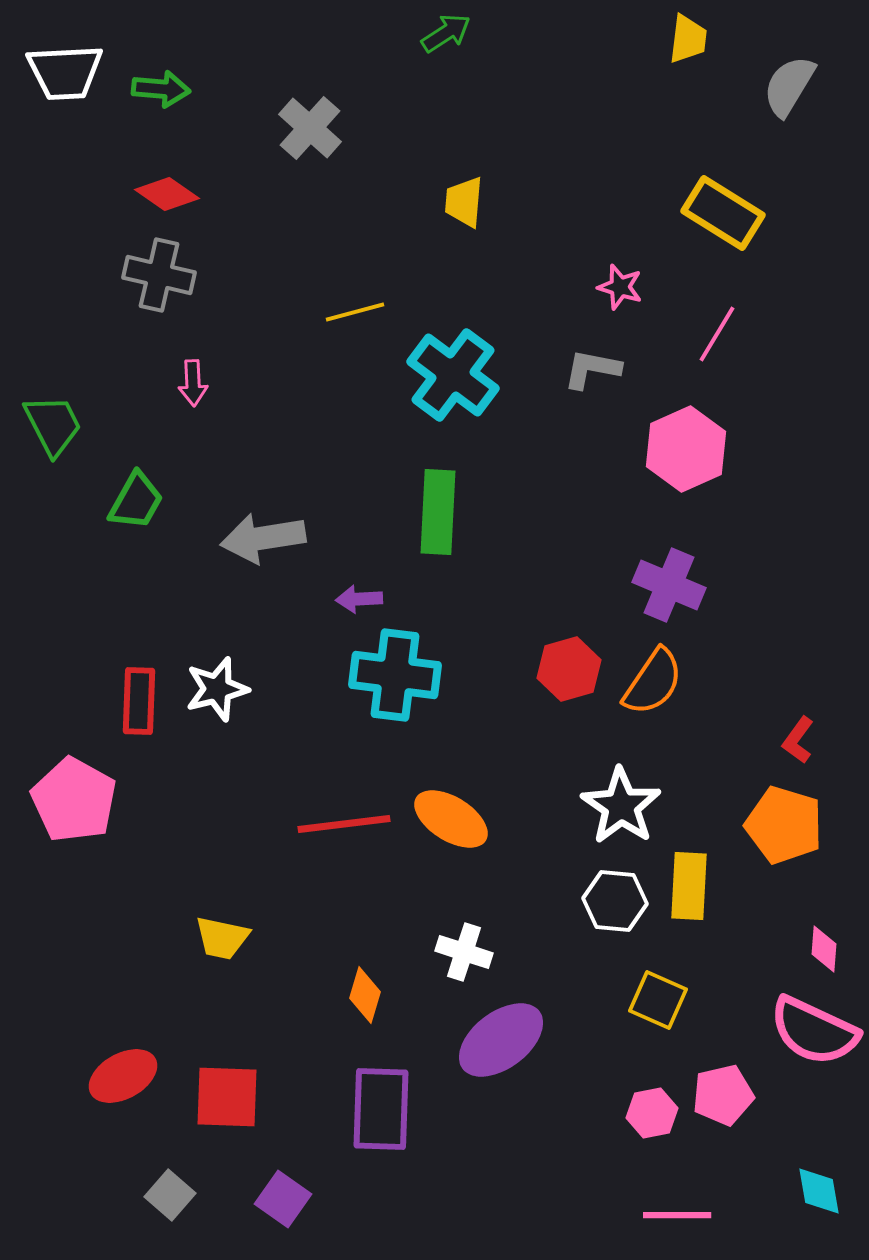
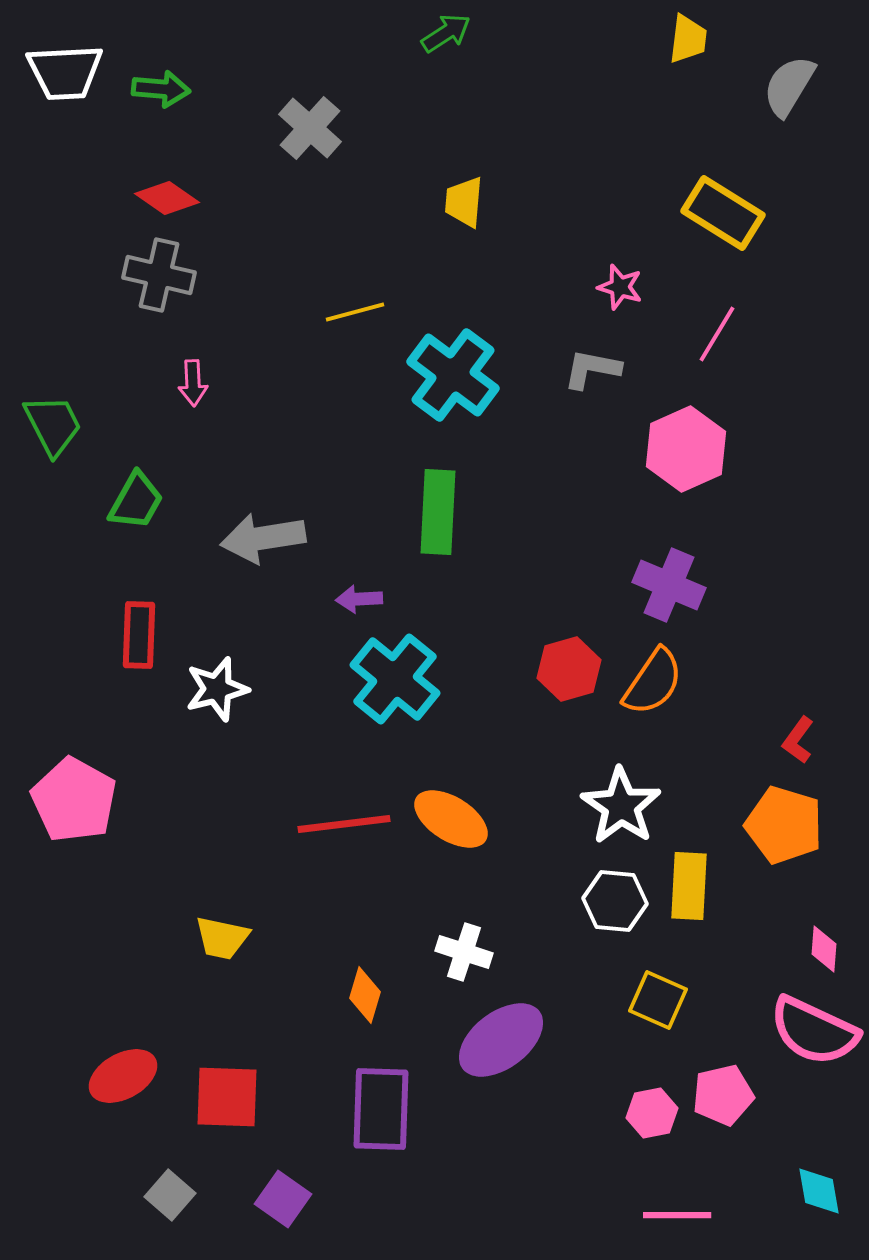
red diamond at (167, 194): moved 4 px down
cyan cross at (395, 675): moved 4 px down; rotated 32 degrees clockwise
red rectangle at (139, 701): moved 66 px up
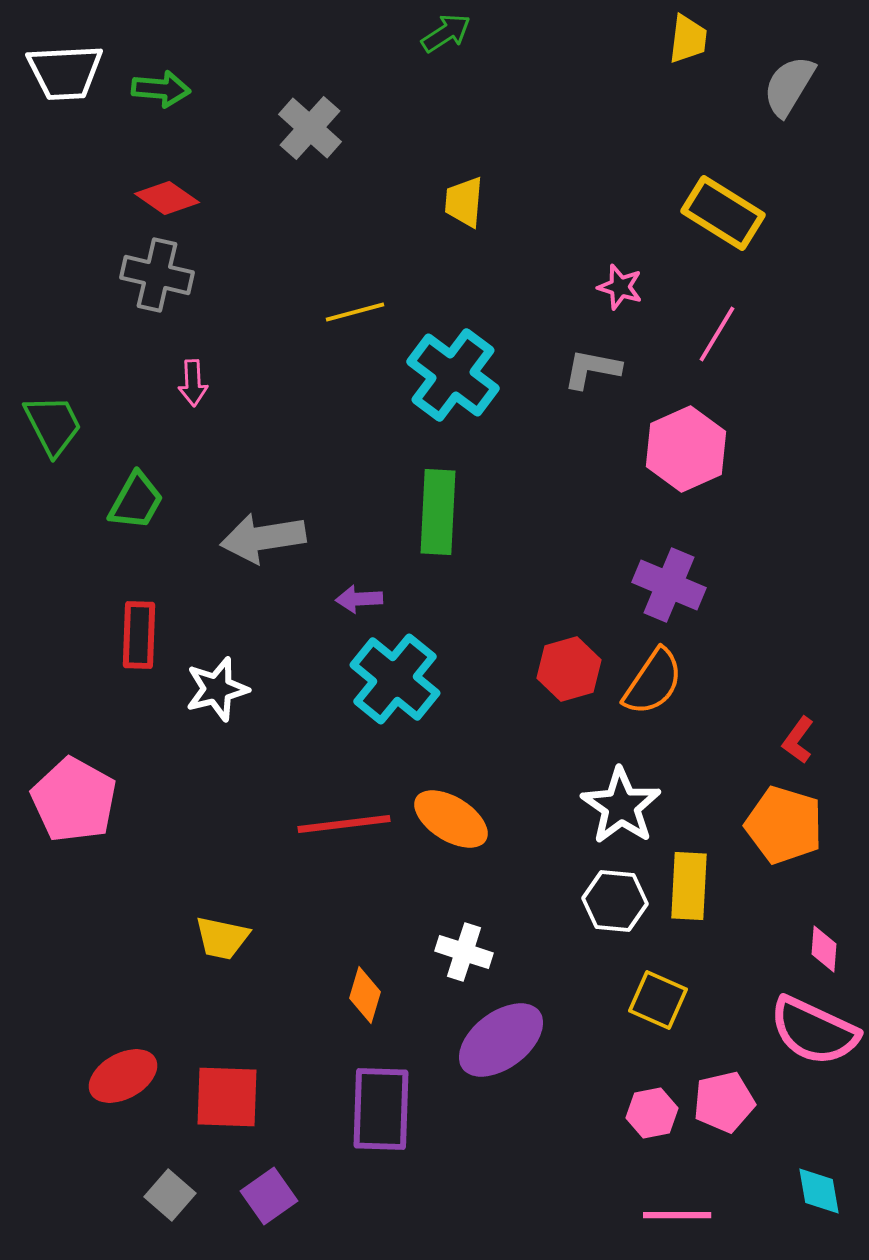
gray cross at (159, 275): moved 2 px left
pink pentagon at (723, 1095): moved 1 px right, 7 px down
purple square at (283, 1199): moved 14 px left, 3 px up; rotated 20 degrees clockwise
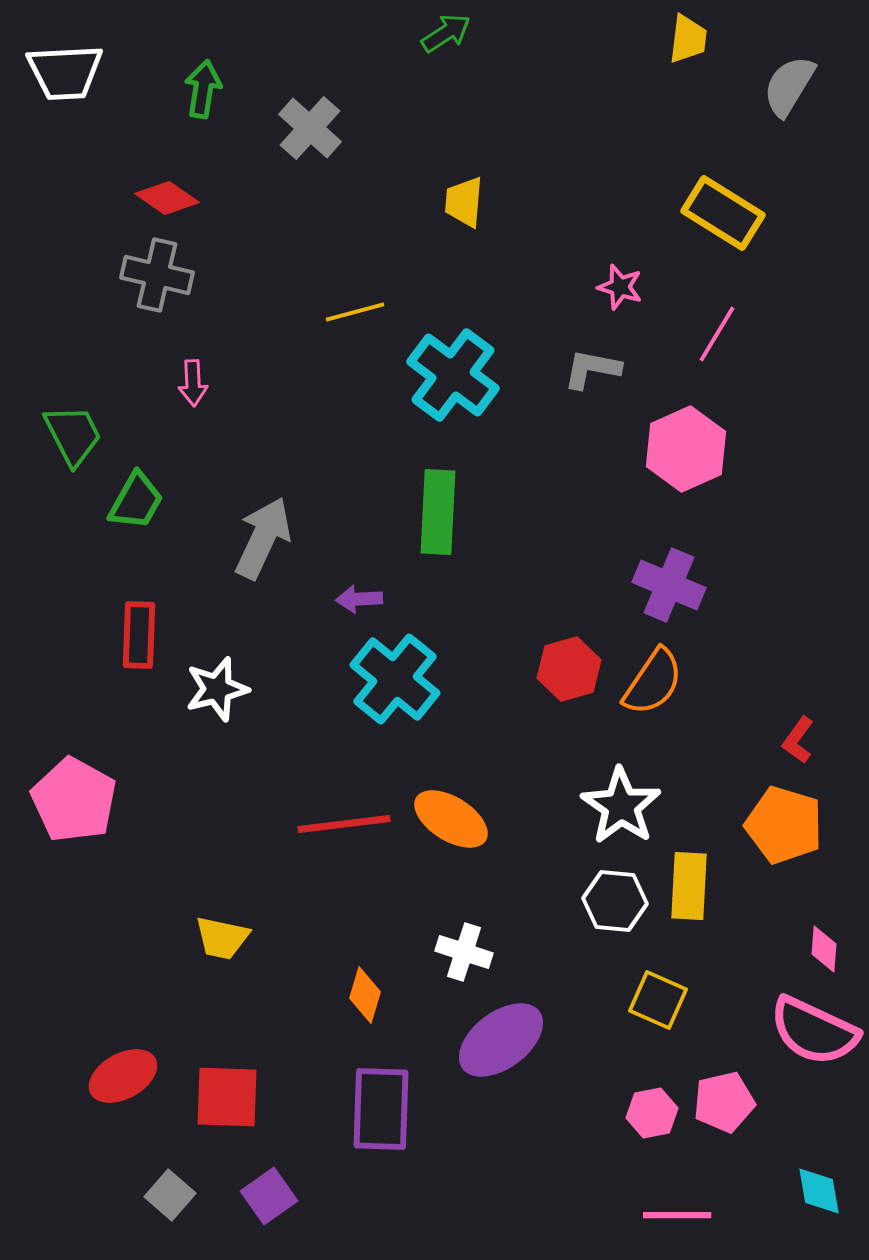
green arrow at (161, 89): moved 42 px right; rotated 86 degrees counterclockwise
green trapezoid at (53, 425): moved 20 px right, 10 px down
gray arrow at (263, 538): rotated 124 degrees clockwise
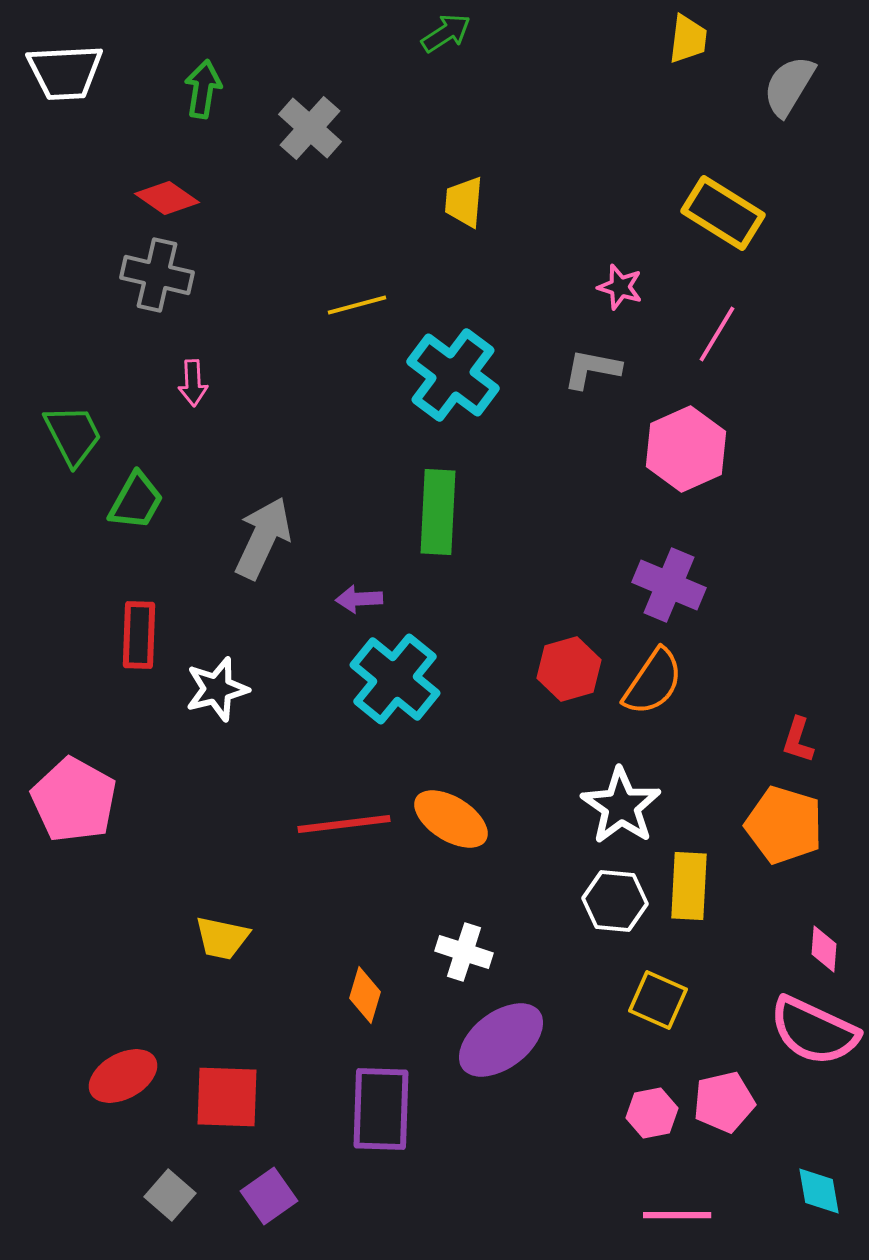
yellow line at (355, 312): moved 2 px right, 7 px up
red L-shape at (798, 740): rotated 18 degrees counterclockwise
